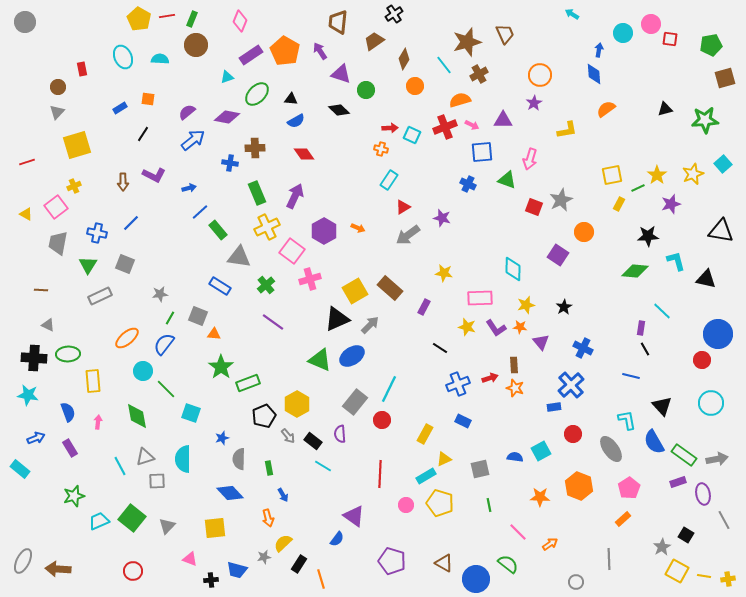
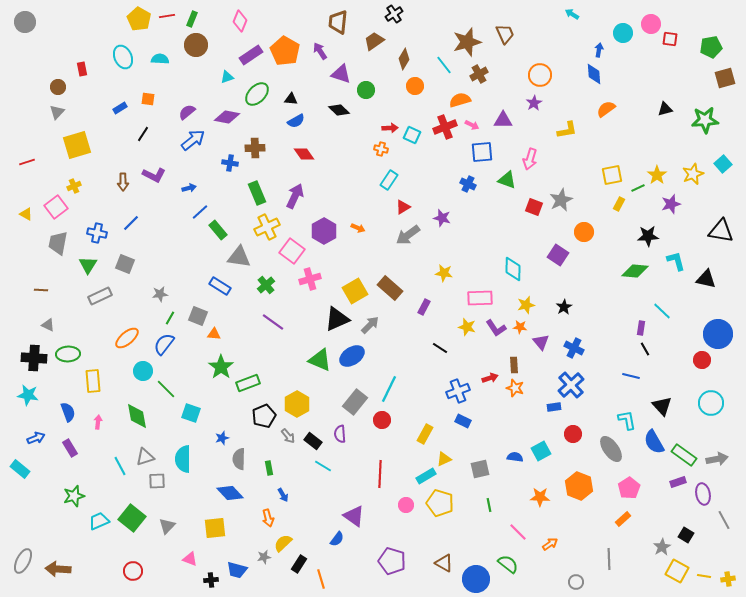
green pentagon at (711, 45): moved 2 px down
blue cross at (583, 348): moved 9 px left
blue cross at (458, 384): moved 7 px down
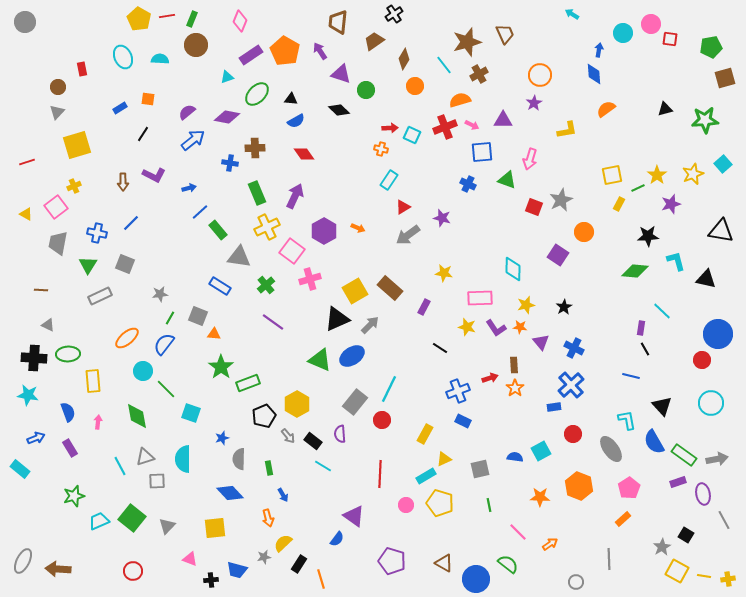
orange star at (515, 388): rotated 18 degrees clockwise
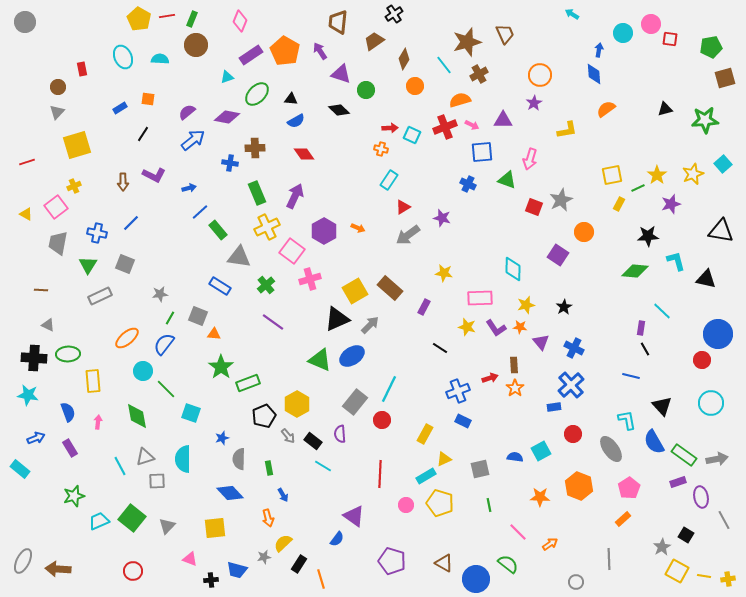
purple ellipse at (703, 494): moved 2 px left, 3 px down
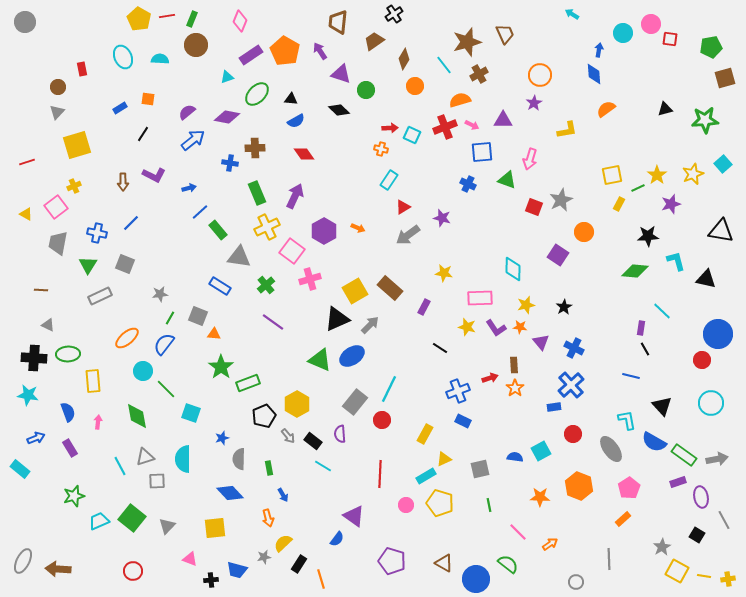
blue semicircle at (654, 442): rotated 30 degrees counterclockwise
black square at (686, 535): moved 11 px right
